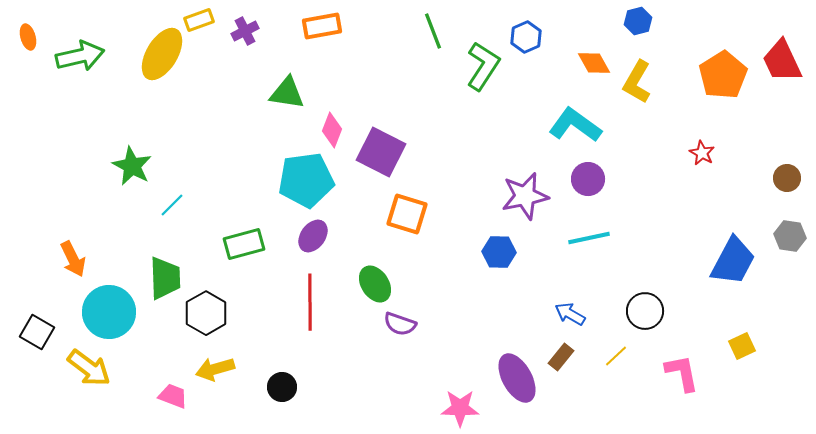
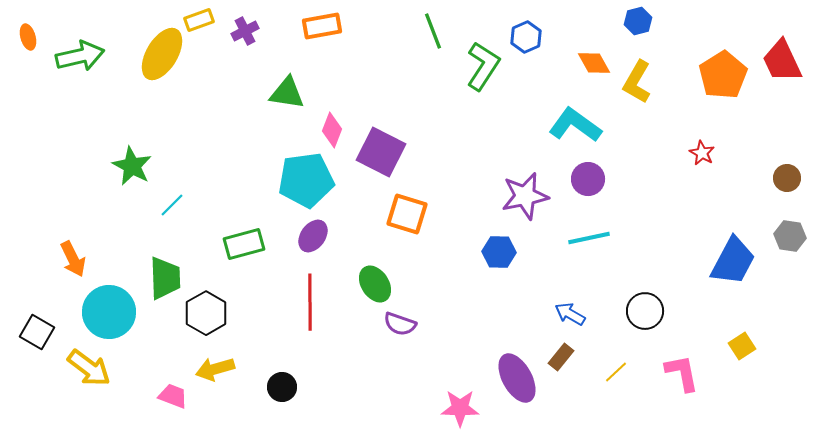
yellow square at (742, 346): rotated 8 degrees counterclockwise
yellow line at (616, 356): moved 16 px down
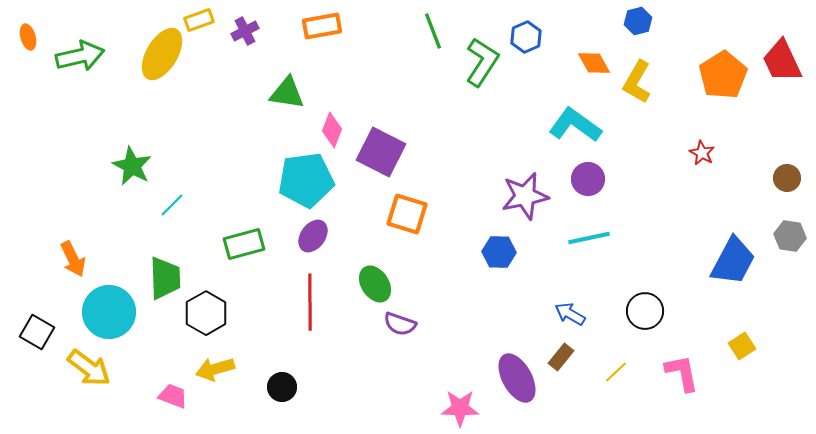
green L-shape at (483, 66): moved 1 px left, 4 px up
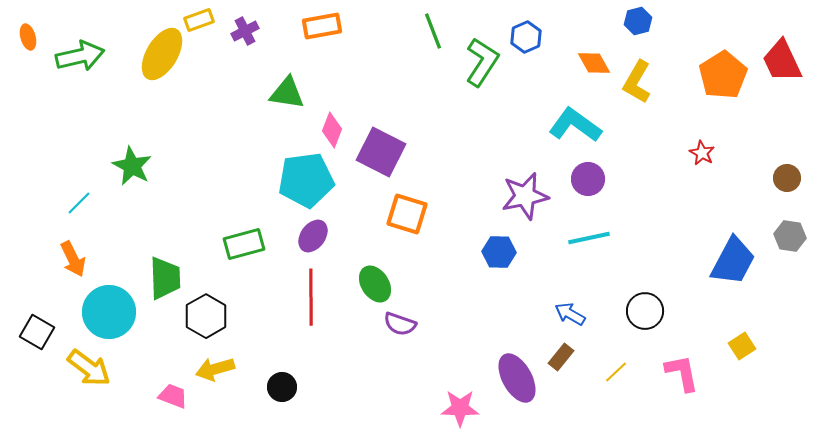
cyan line at (172, 205): moved 93 px left, 2 px up
red line at (310, 302): moved 1 px right, 5 px up
black hexagon at (206, 313): moved 3 px down
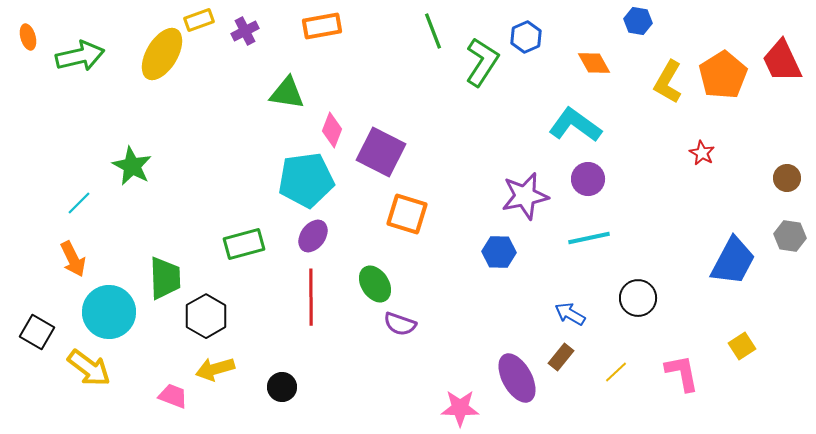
blue hexagon at (638, 21): rotated 24 degrees clockwise
yellow L-shape at (637, 82): moved 31 px right
black circle at (645, 311): moved 7 px left, 13 px up
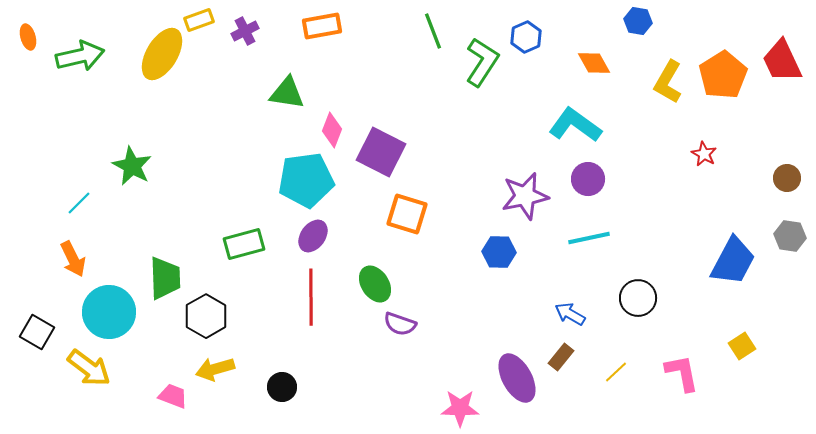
red star at (702, 153): moved 2 px right, 1 px down
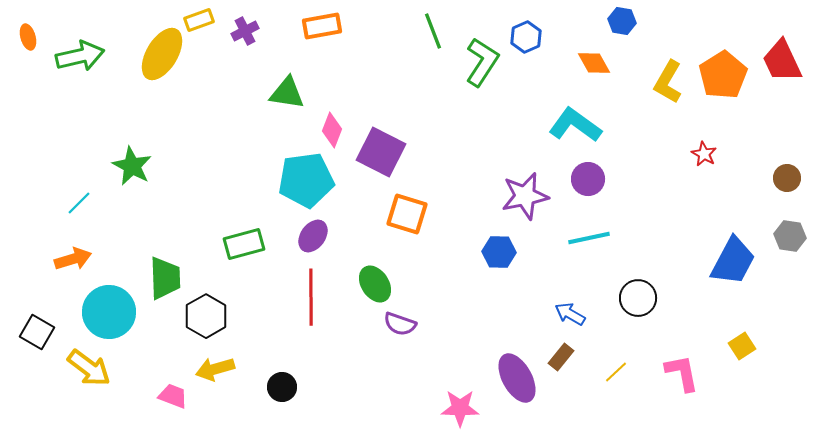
blue hexagon at (638, 21): moved 16 px left
orange arrow at (73, 259): rotated 81 degrees counterclockwise
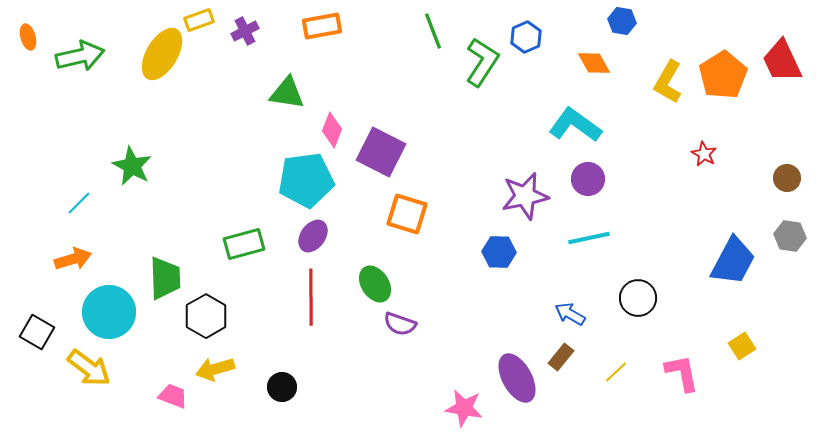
pink star at (460, 408): moved 4 px right; rotated 9 degrees clockwise
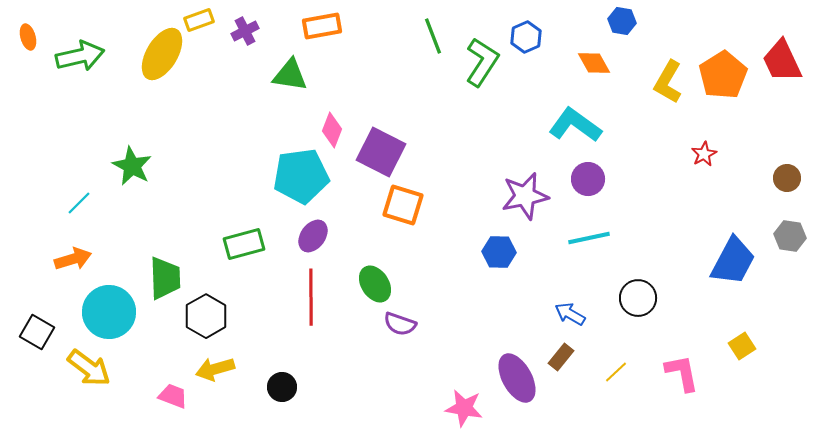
green line at (433, 31): moved 5 px down
green triangle at (287, 93): moved 3 px right, 18 px up
red star at (704, 154): rotated 15 degrees clockwise
cyan pentagon at (306, 180): moved 5 px left, 4 px up
orange square at (407, 214): moved 4 px left, 9 px up
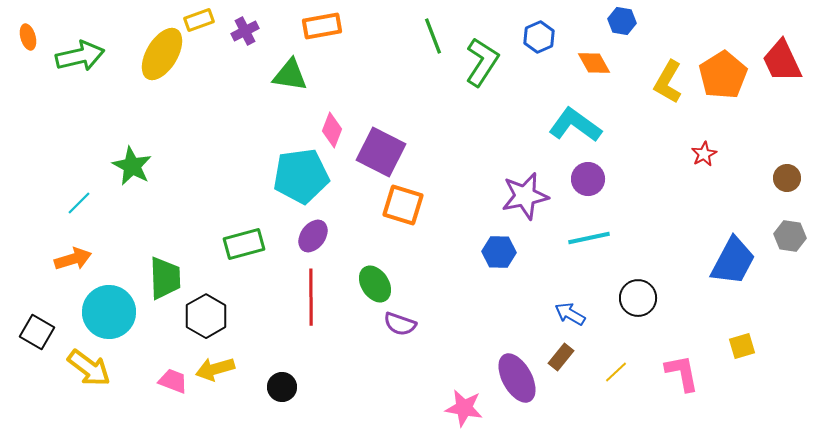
blue hexagon at (526, 37): moved 13 px right
yellow square at (742, 346): rotated 16 degrees clockwise
pink trapezoid at (173, 396): moved 15 px up
